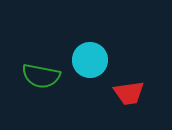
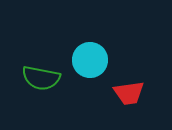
green semicircle: moved 2 px down
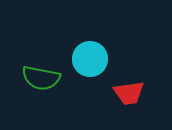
cyan circle: moved 1 px up
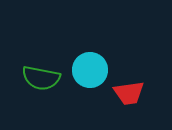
cyan circle: moved 11 px down
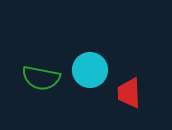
red trapezoid: rotated 96 degrees clockwise
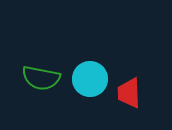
cyan circle: moved 9 px down
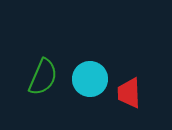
green semicircle: moved 2 px right, 1 px up; rotated 78 degrees counterclockwise
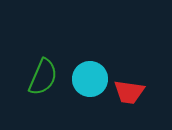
red trapezoid: moved 1 px up; rotated 80 degrees counterclockwise
